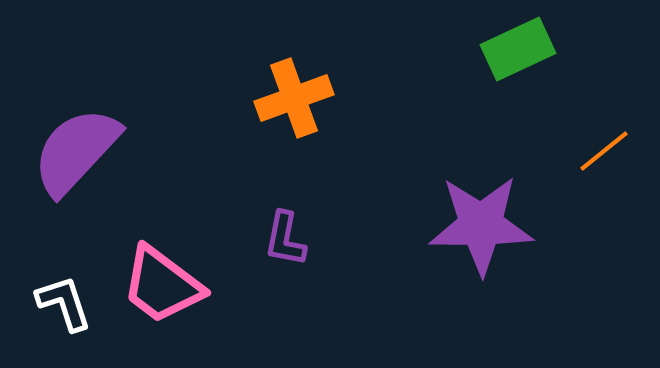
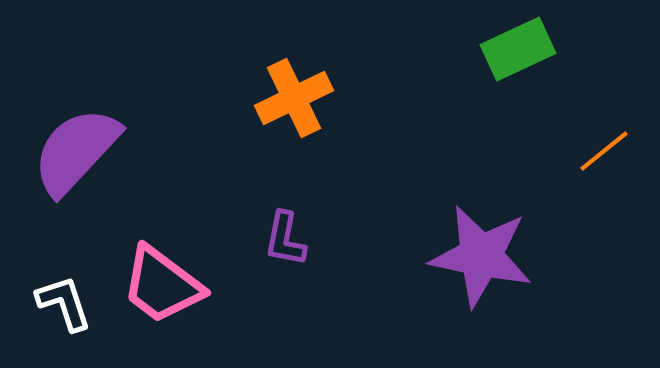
orange cross: rotated 6 degrees counterclockwise
purple star: moved 31 px down; rotated 12 degrees clockwise
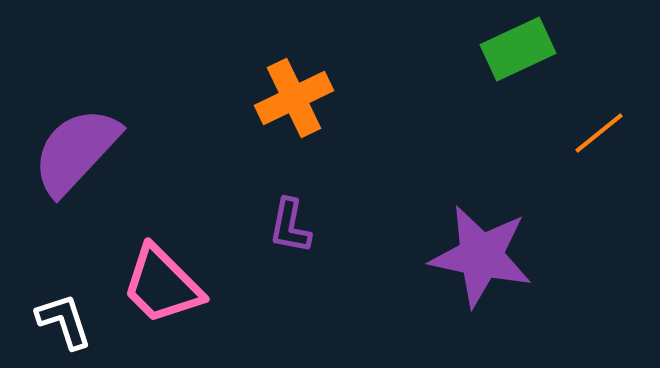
orange line: moved 5 px left, 18 px up
purple L-shape: moved 5 px right, 13 px up
pink trapezoid: rotated 8 degrees clockwise
white L-shape: moved 18 px down
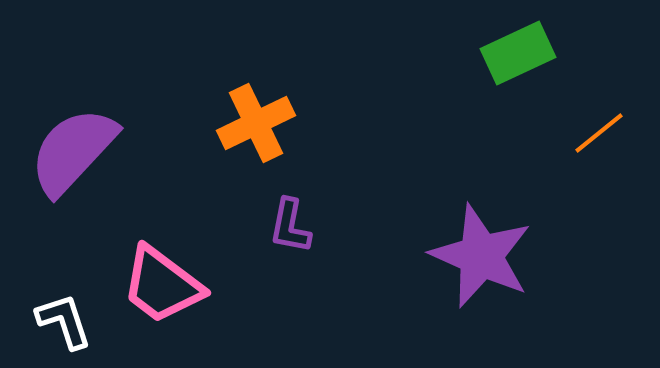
green rectangle: moved 4 px down
orange cross: moved 38 px left, 25 px down
purple semicircle: moved 3 px left
purple star: rotated 12 degrees clockwise
pink trapezoid: rotated 8 degrees counterclockwise
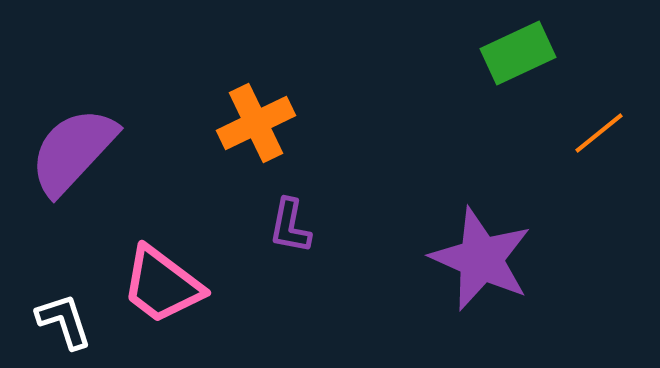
purple star: moved 3 px down
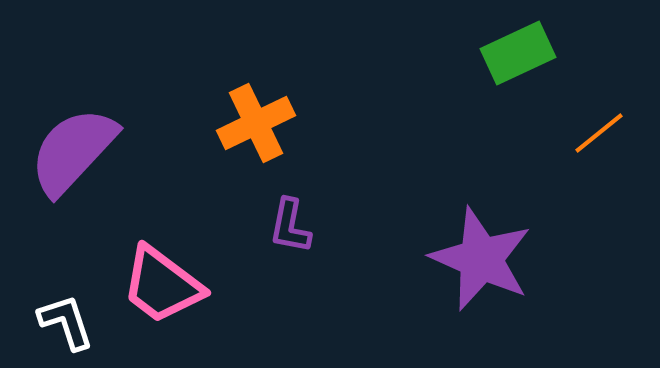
white L-shape: moved 2 px right, 1 px down
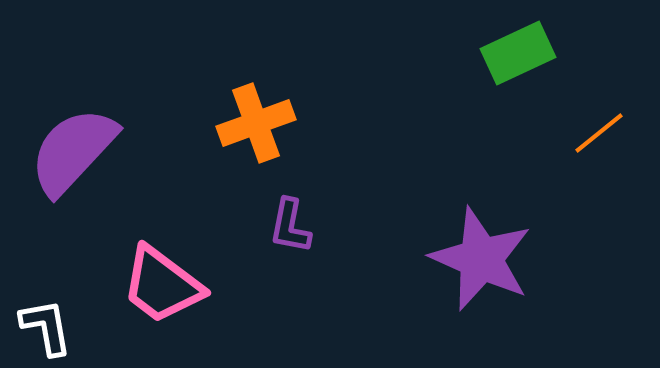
orange cross: rotated 6 degrees clockwise
white L-shape: moved 20 px left, 5 px down; rotated 8 degrees clockwise
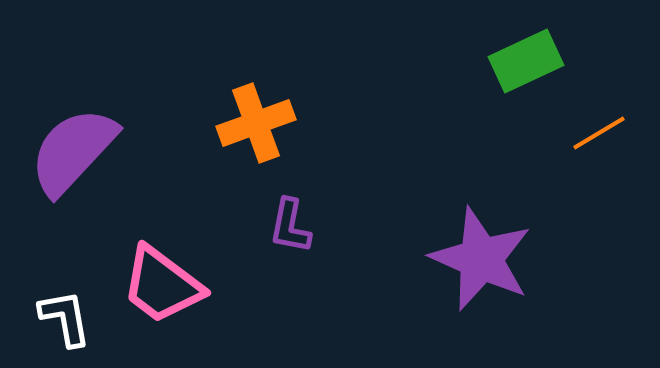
green rectangle: moved 8 px right, 8 px down
orange line: rotated 8 degrees clockwise
white L-shape: moved 19 px right, 9 px up
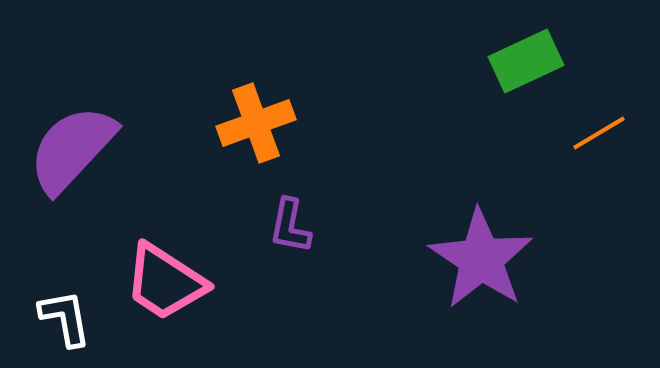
purple semicircle: moved 1 px left, 2 px up
purple star: rotated 10 degrees clockwise
pink trapezoid: moved 3 px right, 3 px up; rotated 4 degrees counterclockwise
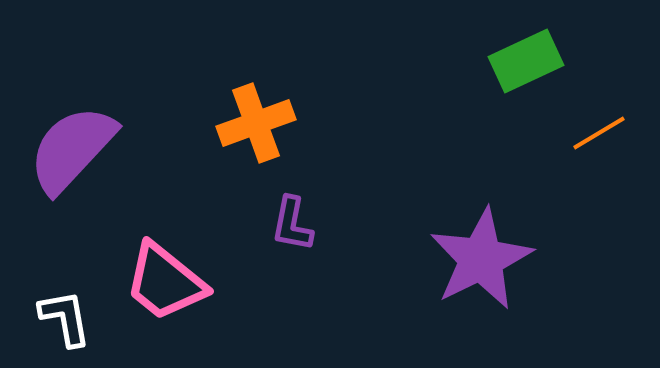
purple L-shape: moved 2 px right, 2 px up
purple star: rotated 12 degrees clockwise
pink trapezoid: rotated 6 degrees clockwise
